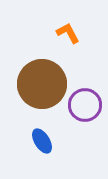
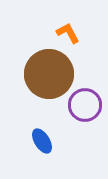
brown circle: moved 7 px right, 10 px up
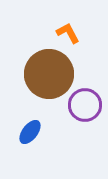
blue ellipse: moved 12 px left, 9 px up; rotated 70 degrees clockwise
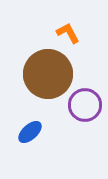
brown circle: moved 1 px left
blue ellipse: rotated 10 degrees clockwise
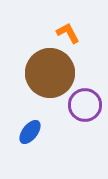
brown circle: moved 2 px right, 1 px up
blue ellipse: rotated 10 degrees counterclockwise
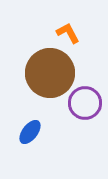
purple circle: moved 2 px up
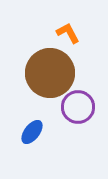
purple circle: moved 7 px left, 4 px down
blue ellipse: moved 2 px right
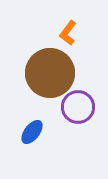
orange L-shape: rotated 115 degrees counterclockwise
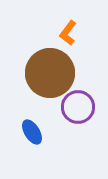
blue ellipse: rotated 70 degrees counterclockwise
